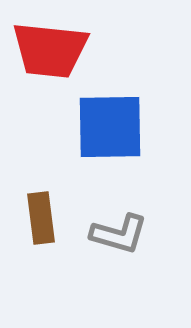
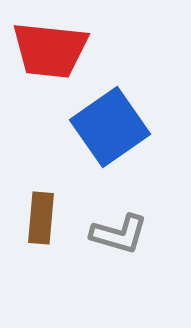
blue square: rotated 34 degrees counterclockwise
brown rectangle: rotated 12 degrees clockwise
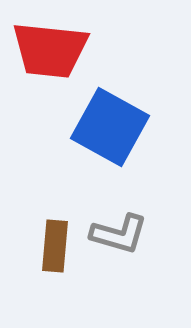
blue square: rotated 26 degrees counterclockwise
brown rectangle: moved 14 px right, 28 px down
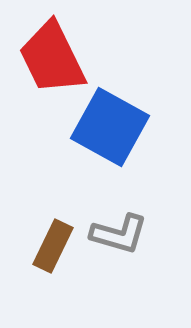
red trapezoid: moved 2 px right, 8 px down; rotated 58 degrees clockwise
brown rectangle: moved 2 px left; rotated 21 degrees clockwise
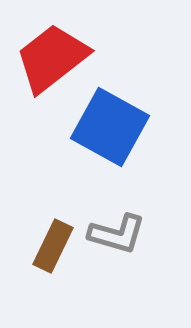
red trapezoid: rotated 78 degrees clockwise
gray L-shape: moved 2 px left
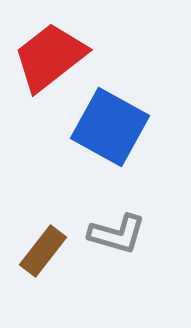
red trapezoid: moved 2 px left, 1 px up
brown rectangle: moved 10 px left, 5 px down; rotated 12 degrees clockwise
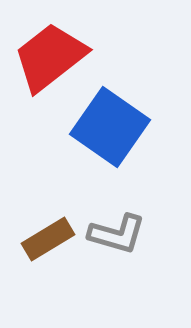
blue square: rotated 6 degrees clockwise
brown rectangle: moved 5 px right, 12 px up; rotated 21 degrees clockwise
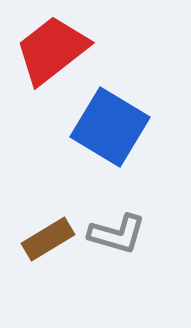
red trapezoid: moved 2 px right, 7 px up
blue square: rotated 4 degrees counterclockwise
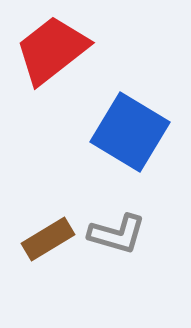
blue square: moved 20 px right, 5 px down
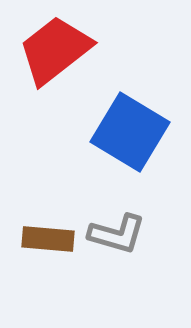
red trapezoid: moved 3 px right
brown rectangle: rotated 36 degrees clockwise
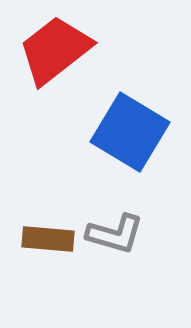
gray L-shape: moved 2 px left
